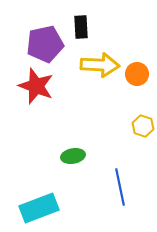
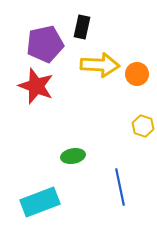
black rectangle: moved 1 px right; rotated 15 degrees clockwise
cyan rectangle: moved 1 px right, 6 px up
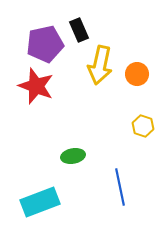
black rectangle: moved 3 px left, 3 px down; rotated 35 degrees counterclockwise
yellow arrow: rotated 99 degrees clockwise
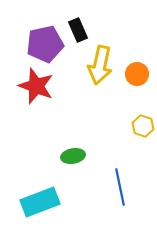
black rectangle: moved 1 px left
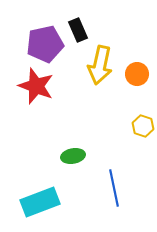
blue line: moved 6 px left, 1 px down
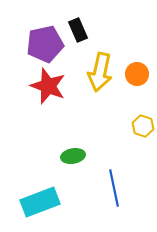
yellow arrow: moved 7 px down
red star: moved 12 px right
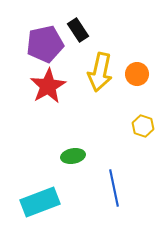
black rectangle: rotated 10 degrees counterclockwise
red star: rotated 21 degrees clockwise
